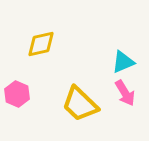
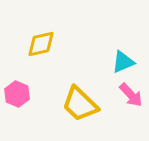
pink arrow: moved 6 px right, 2 px down; rotated 12 degrees counterclockwise
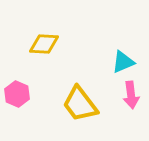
yellow diamond: moved 3 px right; rotated 16 degrees clockwise
pink arrow: rotated 36 degrees clockwise
yellow trapezoid: rotated 9 degrees clockwise
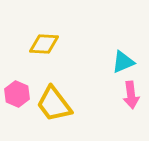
yellow trapezoid: moved 26 px left
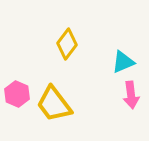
yellow diamond: moved 23 px right; rotated 56 degrees counterclockwise
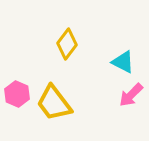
cyan triangle: rotated 50 degrees clockwise
pink arrow: rotated 52 degrees clockwise
yellow trapezoid: moved 1 px up
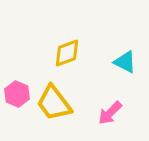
yellow diamond: moved 9 px down; rotated 32 degrees clockwise
cyan triangle: moved 2 px right
pink arrow: moved 21 px left, 18 px down
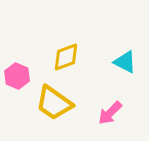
yellow diamond: moved 1 px left, 4 px down
pink hexagon: moved 18 px up
yellow trapezoid: rotated 18 degrees counterclockwise
